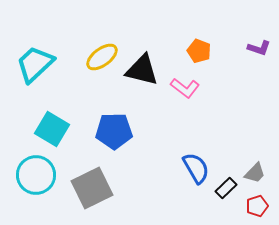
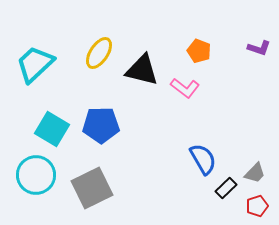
yellow ellipse: moved 3 px left, 4 px up; rotated 20 degrees counterclockwise
blue pentagon: moved 13 px left, 6 px up
blue semicircle: moved 7 px right, 9 px up
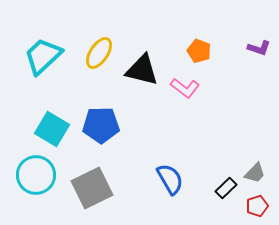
cyan trapezoid: moved 8 px right, 8 px up
blue semicircle: moved 33 px left, 20 px down
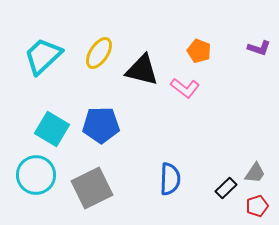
gray trapezoid: rotated 10 degrees counterclockwise
blue semicircle: rotated 32 degrees clockwise
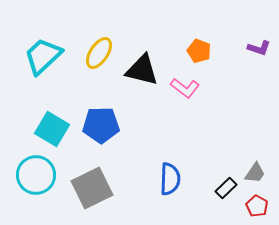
red pentagon: rotated 25 degrees counterclockwise
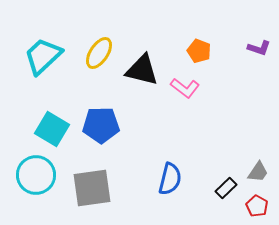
gray trapezoid: moved 3 px right, 1 px up
blue semicircle: rotated 12 degrees clockwise
gray square: rotated 18 degrees clockwise
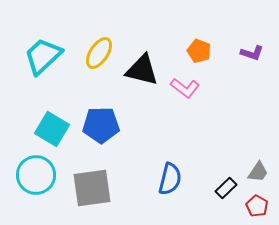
purple L-shape: moved 7 px left, 5 px down
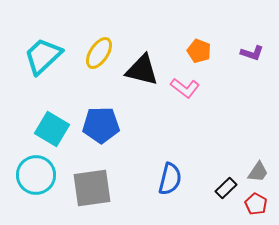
red pentagon: moved 1 px left, 2 px up
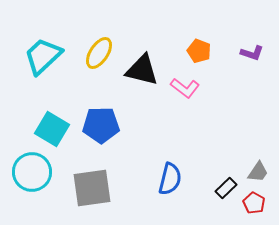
cyan circle: moved 4 px left, 3 px up
red pentagon: moved 2 px left, 1 px up
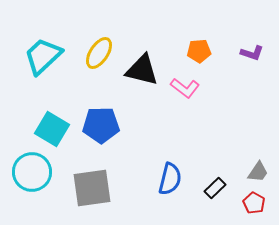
orange pentagon: rotated 25 degrees counterclockwise
black rectangle: moved 11 px left
